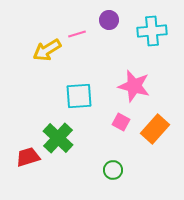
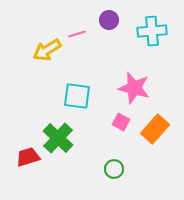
pink star: moved 2 px down
cyan square: moved 2 px left; rotated 12 degrees clockwise
green circle: moved 1 px right, 1 px up
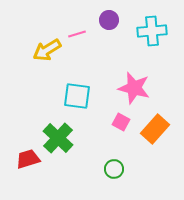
red trapezoid: moved 2 px down
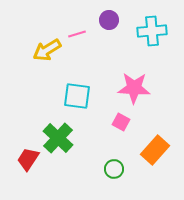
pink star: rotated 12 degrees counterclockwise
orange rectangle: moved 21 px down
red trapezoid: rotated 40 degrees counterclockwise
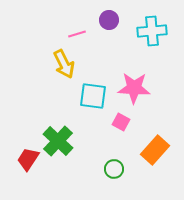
yellow arrow: moved 17 px right, 14 px down; rotated 84 degrees counterclockwise
cyan square: moved 16 px right
green cross: moved 3 px down
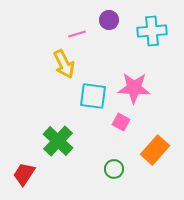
red trapezoid: moved 4 px left, 15 px down
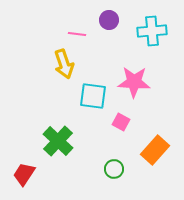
pink line: rotated 24 degrees clockwise
yellow arrow: rotated 8 degrees clockwise
pink star: moved 6 px up
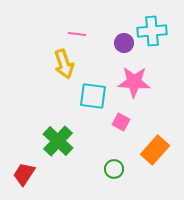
purple circle: moved 15 px right, 23 px down
